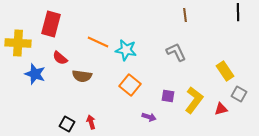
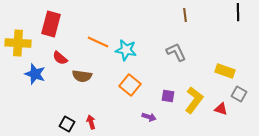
yellow rectangle: rotated 36 degrees counterclockwise
red triangle: rotated 32 degrees clockwise
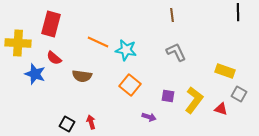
brown line: moved 13 px left
red semicircle: moved 6 px left
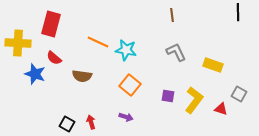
yellow rectangle: moved 12 px left, 6 px up
purple arrow: moved 23 px left
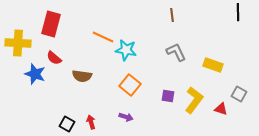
orange line: moved 5 px right, 5 px up
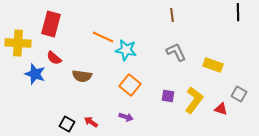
red arrow: rotated 40 degrees counterclockwise
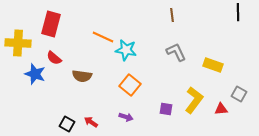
purple square: moved 2 px left, 13 px down
red triangle: rotated 24 degrees counterclockwise
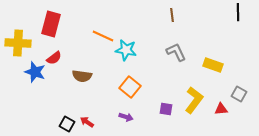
orange line: moved 1 px up
red semicircle: rotated 77 degrees counterclockwise
blue star: moved 2 px up
orange square: moved 2 px down
red arrow: moved 4 px left
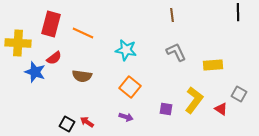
orange line: moved 20 px left, 3 px up
yellow rectangle: rotated 24 degrees counterclockwise
red triangle: rotated 40 degrees clockwise
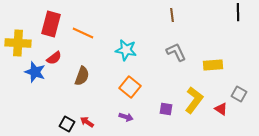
brown semicircle: rotated 78 degrees counterclockwise
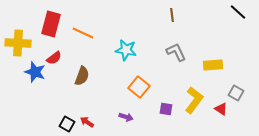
black line: rotated 48 degrees counterclockwise
orange square: moved 9 px right
gray square: moved 3 px left, 1 px up
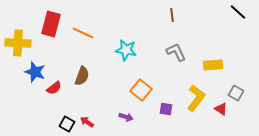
red semicircle: moved 30 px down
orange square: moved 2 px right, 3 px down
yellow L-shape: moved 2 px right, 2 px up
